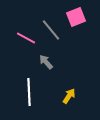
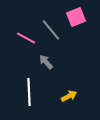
yellow arrow: rotated 28 degrees clockwise
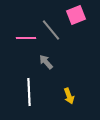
pink square: moved 2 px up
pink line: rotated 30 degrees counterclockwise
yellow arrow: rotated 98 degrees clockwise
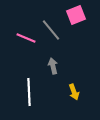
pink line: rotated 24 degrees clockwise
gray arrow: moved 7 px right, 4 px down; rotated 28 degrees clockwise
yellow arrow: moved 5 px right, 4 px up
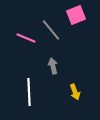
yellow arrow: moved 1 px right
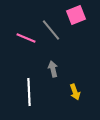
gray arrow: moved 3 px down
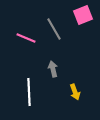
pink square: moved 7 px right
gray line: moved 3 px right, 1 px up; rotated 10 degrees clockwise
